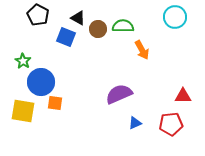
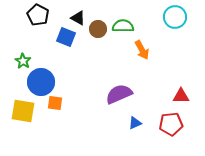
red triangle: moved 2 px left
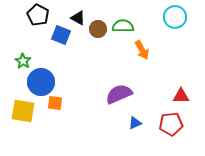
blue square: moved 5 px left, 2 px up
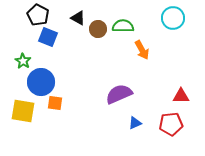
cyan circle: moved 2 px left, 1 px down
blue square: moved 13 px left, 2 px down
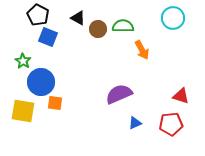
red triangle: rotated 18 degrees clockwise
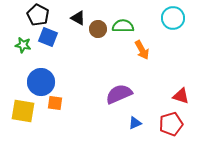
green star: moved 16 px up; rotated 21 degrees counterclockwise
red pentagon: rotated 10 degrees counterclockwise
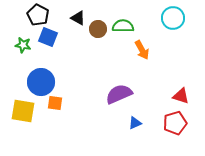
red pentagon: moved 4 px right, 1 px up
